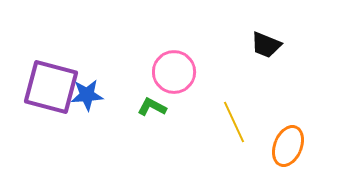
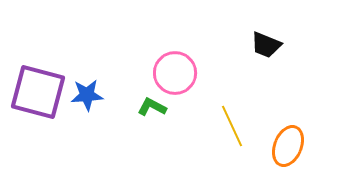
pink circle: moved 1 px right, 1 px down
purple square: moved 13 px left, 5 px down
yellow line: moved 2 px left, 4 px down
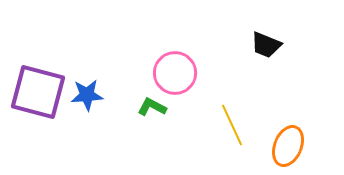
yellow line: moved 1 px up
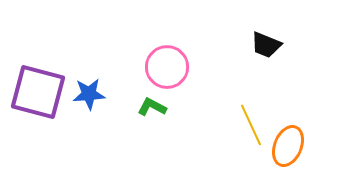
pink circle: moved 8 px left, 6 px up
blue star: moved 2 px right, 1 px up
yellow line: moved 19 px right
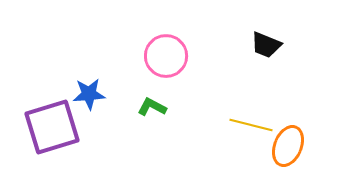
pink circle: moved 1 px left, 11 px up
purple square: moved 14 px right, 35 px down; rotated 32 degrees counterclockwise
yellow line: rotated 51 degrees counterclockwise
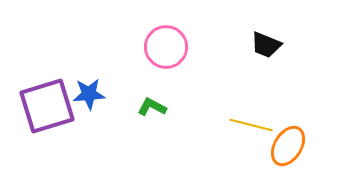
pink circle: moved 9 px up
purple square: moved 5 px left, 21 px up
orange ellipse: rotated 9 degrees clockwise
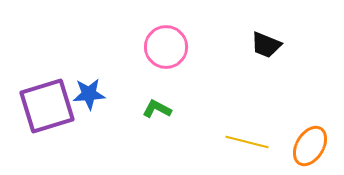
green L-shape: moved 5 px right, 2 px down
yellow line: moved 4 px left, 17 px down
orange ellipse: moved 22 px right
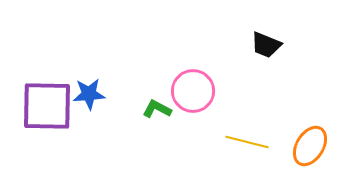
pink circle: moved 27 px right, 44 px down
purple square: rotated 18 degrees clockwise
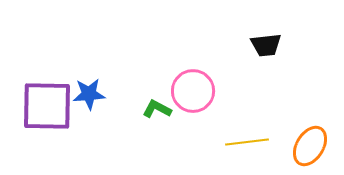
black trapezoid: rotated 28 degrees counterclockwise
yellow line: rotated 21 degrees counterclockwise
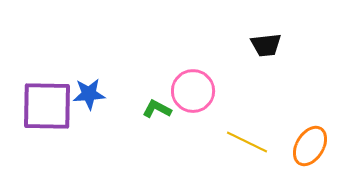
yellow line: rotated 33 degrees clockwise
